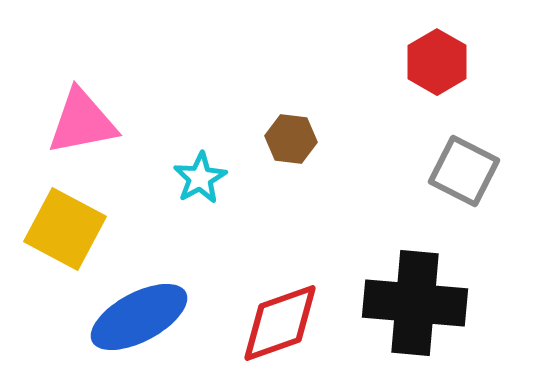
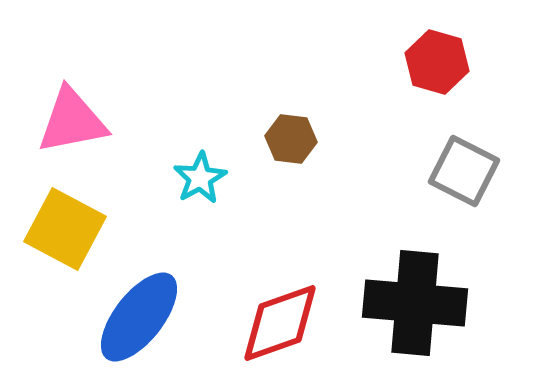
red hexagon: rotated 14 degrees counterclockwise
pink triangle: moved 10 px left, 1 px up
blue ellipse: rotated 24 degrees counterclockwise
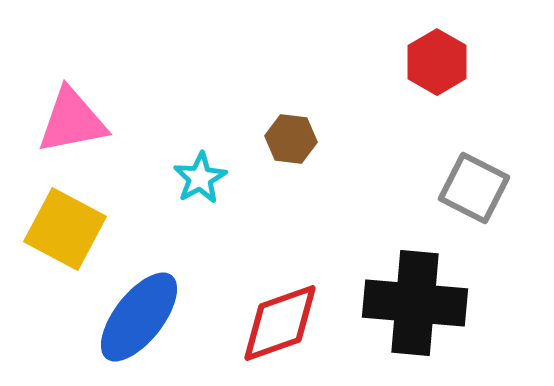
red hexagon: rotated 14 degrees clockwise
gray square: moved 10 px right, 17 px down
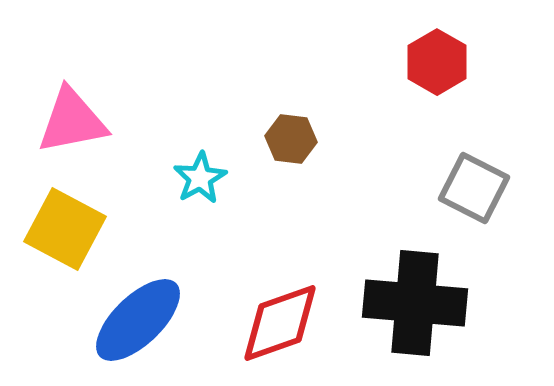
blue ellipse: moved 1 px left, 3 px down; rotated 8 degrees clockwise
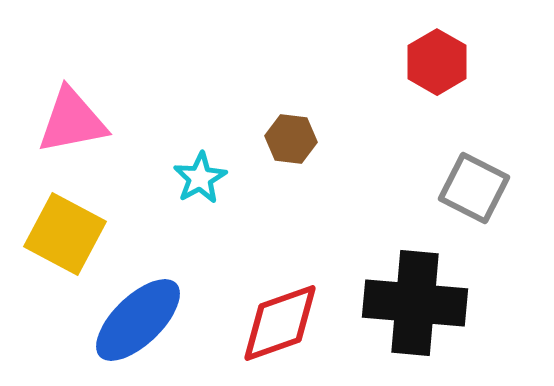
yellow square: moved 5 px down
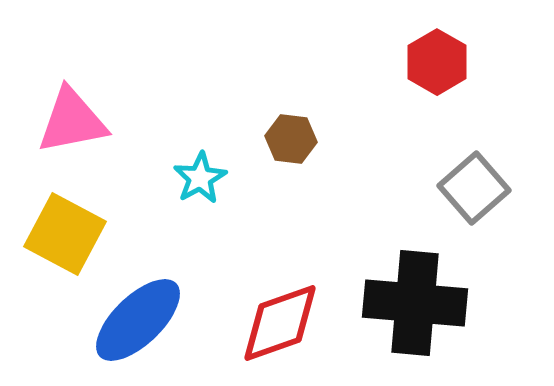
gray square: rotated 22 degrees clockwise
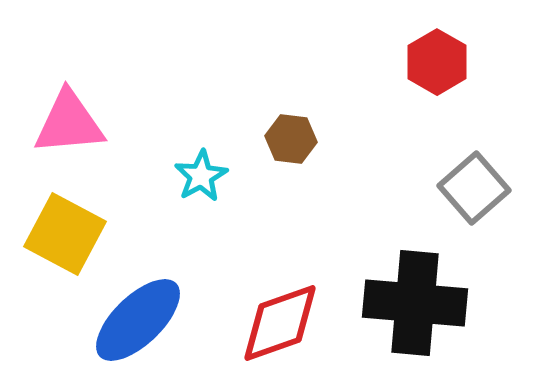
pink triangle: moved 3 px left, 2 px down; rotated 6 degrees clockwise
cyan star: moved 1 px right, 2 px up
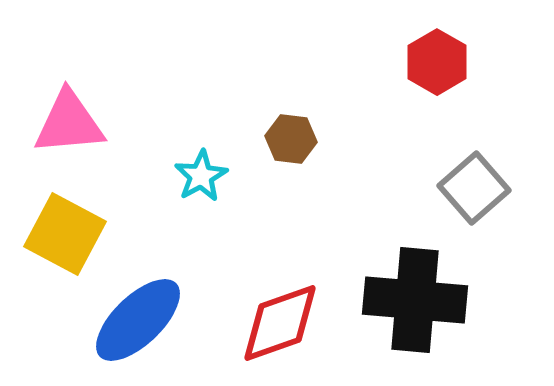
black cross: moved 3 px up
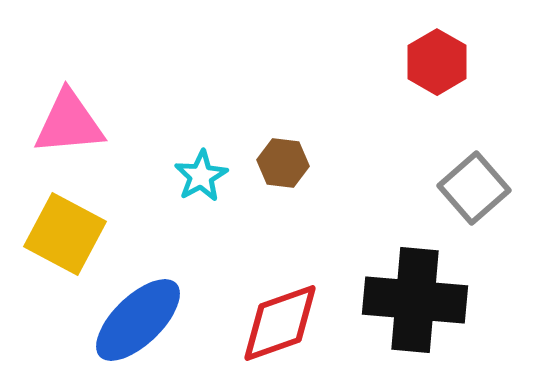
brown hexagon: moved 8 px left, 24 px down
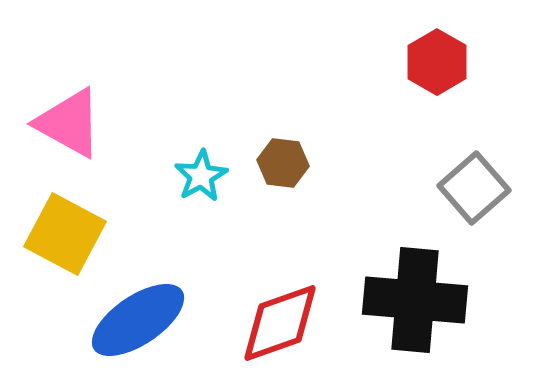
pink triangle: rotated 34 degrees clockwise
blue ellipse: rotated 10 degrees clockwise
